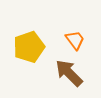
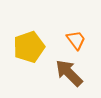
orange trapezoid: moved 1 px right
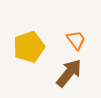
brown arrow: rotated 84 degrees clockwise
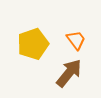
yellow pentagon: moved 4 px right, 3 px up
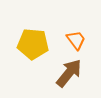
yellow pentagon: rotated 24 degrees clockwise
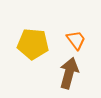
brown arrow: rotated 24 degrees counterclockwise
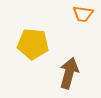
orange trapezoid: moved 7 px right, 26 px up; rotated 135 degrees clockwise
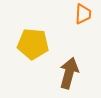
orange trapezoid: rotated 95 degrees counterclockwise
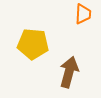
brown arrow: moved 1 px up
